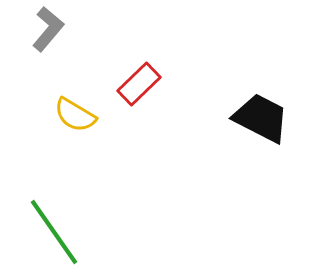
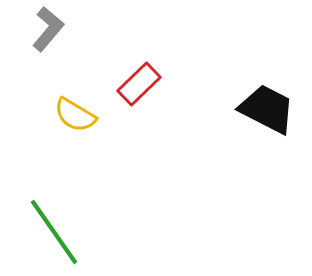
black trapezoid: moved 6 px right, 9 px up
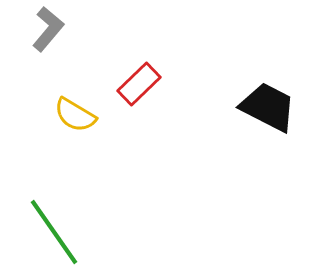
black trapezoid: moved 1 px right, 2 px up
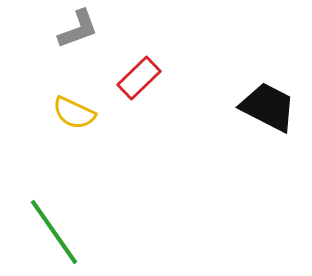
gray L-shape: moved 30 px right; rotated 30 degrees clockwise
red rectangle: moved 6 px up
yellow semicircle: moved 1 px left, 2 px up; rotated 6 degrees counterclockwise
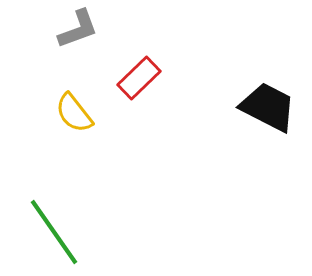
yellow semicircle: rotated 27 degrees clockwise
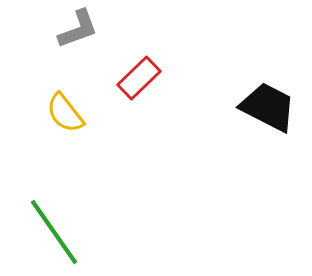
yellow semicircle: moved 9 px left
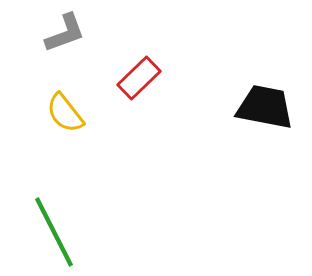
gray L-shape: moved 13 px left, 4 px down
black trapezoid: moved 3 px left; rotated 16 degrees counterclockwise
green line: rotated 8 degrees clockwise
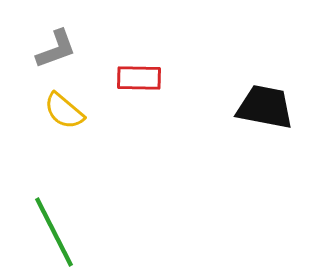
gray L-shape: moved 9 px left, 16 px down
red rectangle: rotated 45 degrees clockwise
yellow semicircle: moved 1 px left, 2 px up; rotated 12 degrees counterclockwise
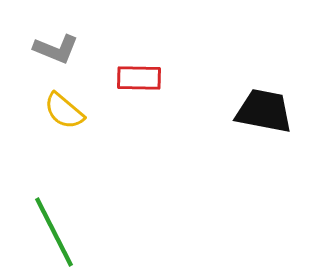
gray L-shape: rotated 42 degrees clockwise
black trapezoid: moved 1 px left, 4 px down
